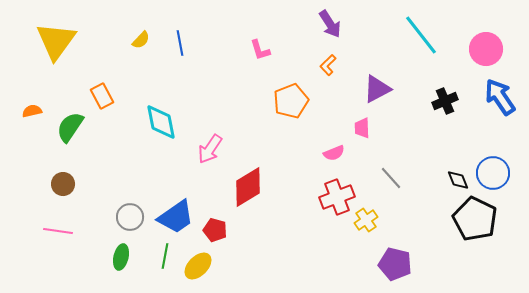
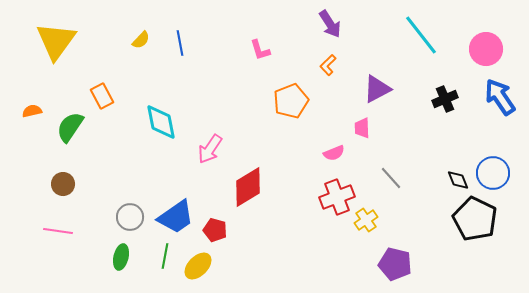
black cross: moved 2 px up
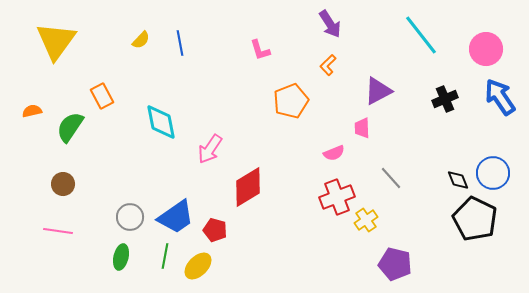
purple triangle: moved 1 px right, 2 px down
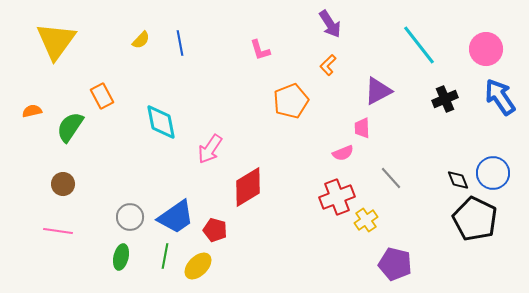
cyan line: moved 2 px left, 10 px down
pink semicircle: moved 9 px right
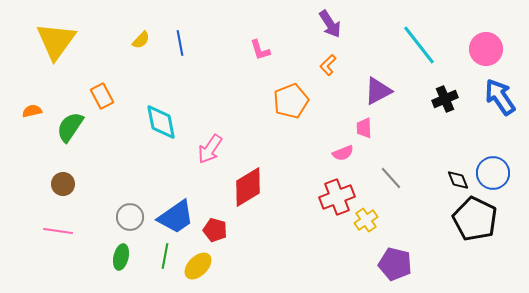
pink trapezoid: moved 2 px right
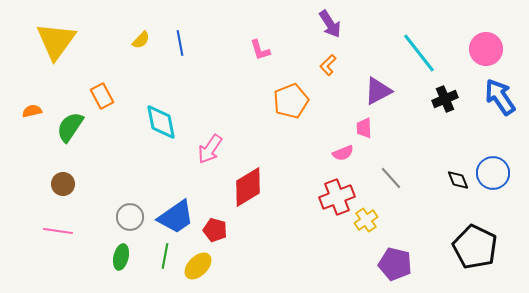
cyan line: moved 8 px down
black pentagon: moved 28 px down
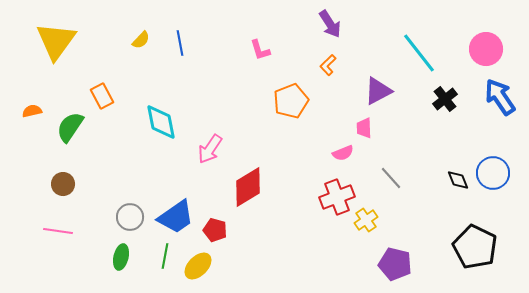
black cross: rotated 15 degrees counterclockwise
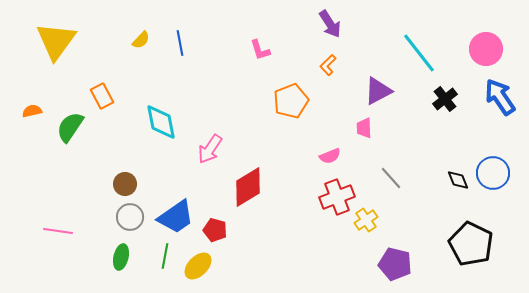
pink semicircle: moved 13 px left, 3 px down
brown circle: moved 62 px right
black pentagon: moved 4 px left, 3 px up
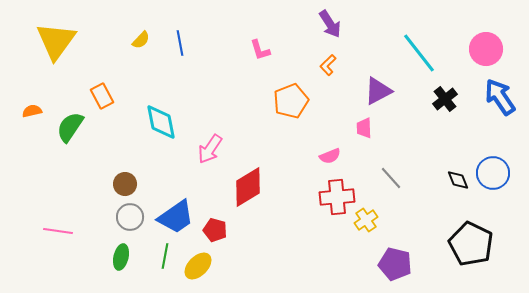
red cross: rotated 16 degrees clockwise
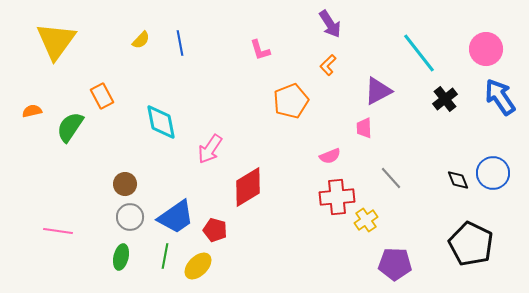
purple pentagon: rotated 12 degrees counterclockwise
